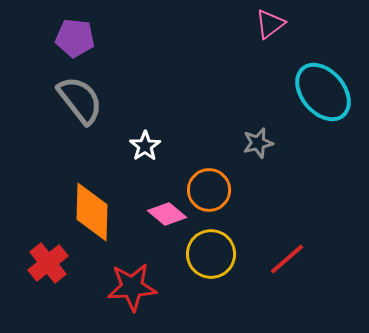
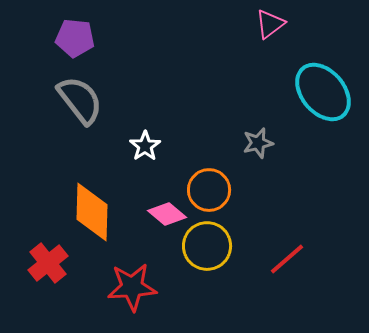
yellow circle: moved 4 px left, 8 px up
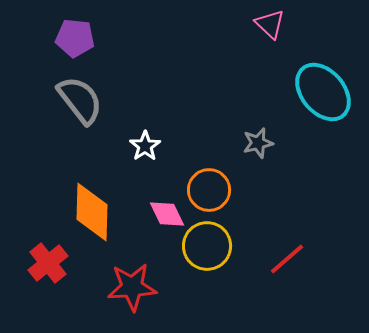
pink triangle: rotated 40 degrees counterclockwise
pink diamond: rotated 24 degrees clockwise
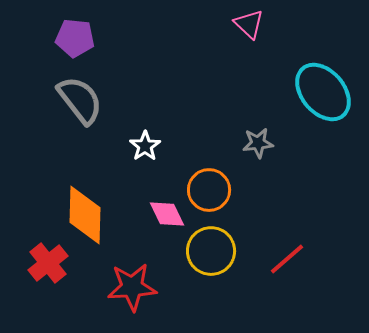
pink triangle: moved 21 px left
gray star: rotated 8 degrees clockwise
orange diamond: moved 7 px left, 3 px down
yellow circle: moved 4 px right, 5 px down
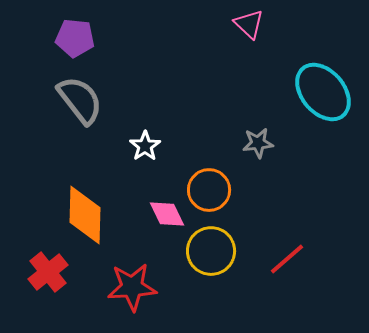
red cross: moved 9 px down
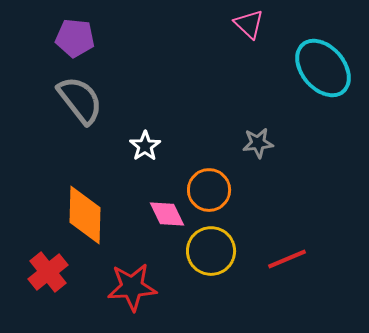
cyan ellipse: moved 24 px up
red line: rotated 18 degrees clockwise
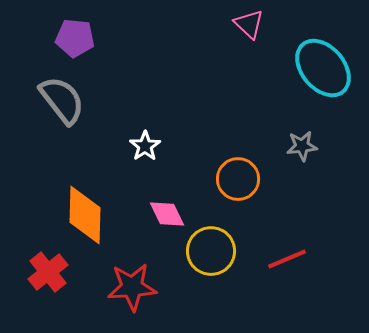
gray semicircle: moved 18 px left
gray star: moved 44 px right, 3 px down
orange circle: moved 29 px right, 11 px up
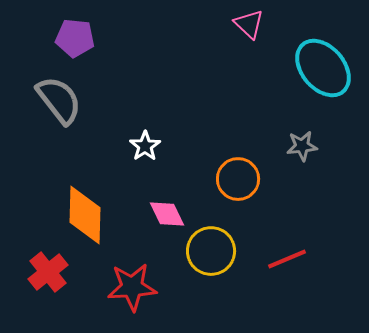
gray semicircle: moved 3 px left
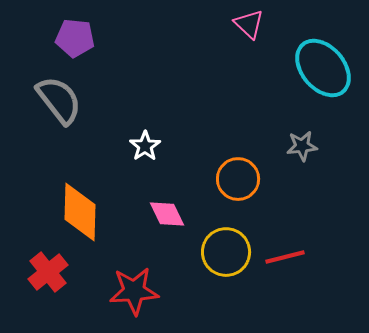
orange diamond: moved 5 px left, 3 px up
yellow circle: moved 15 px right, 1 px down
red line: moved 2 px left, 2 px up; rotated 9 degrees clockwise
red star: moved 2 px right, 4 px down
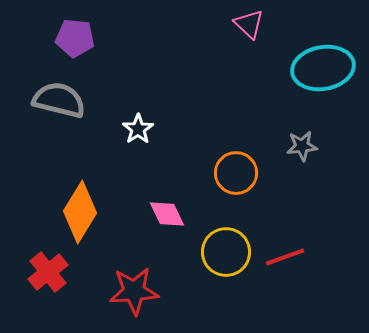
cyan ellipse: rotated 60 degrees counterclockwise
gray semicircle: rotated 38 degrees counterclockwise
white star: moved 7 px left, 17 px up
orange circle: moved 2 px left, 6 px up
orange diamond: rotated 30 degrees clockwise
red line: rotated 6 degrees counterclockwise
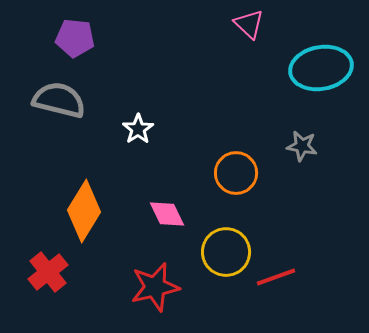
cyan ellipse: moved 2 px left
gray star: rotated 16 degrees clockwise
orange diamond: moved 4 px right, 1 px up
red line: moved 9 px left, 20 px down
red star: moved 21 px right, 4 px up; rotated 9 degrees counterclockwise
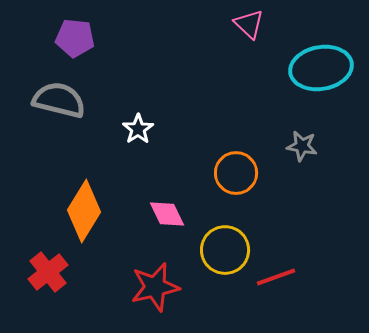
yellow circle: moved 1 px left, 2 px up
